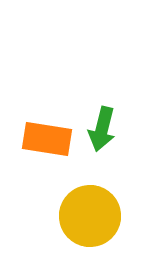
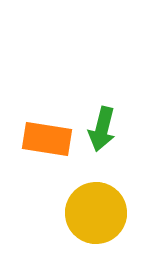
yellow circle: moved 6 px right, 3 px up
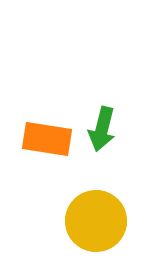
yellow circle: moved 8 px down
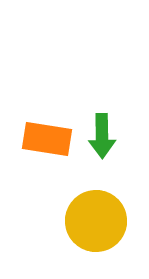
green arrow: moved 7 px down; rotated 15 degrees counterclockwise
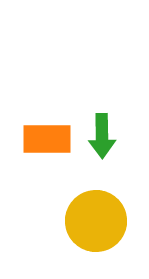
orange rectangle: rotated 9 degrees counterclockwise
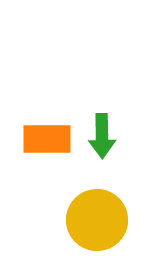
yellow circle: moved 1 px right, 1 px up
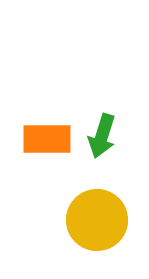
green arrow: rotated 18 degrees clockwise
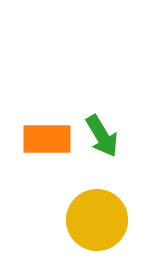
green arrow: rotated 48 degrees counterclockwise
